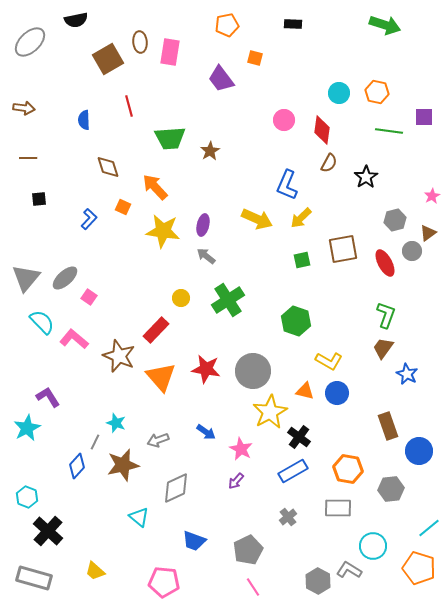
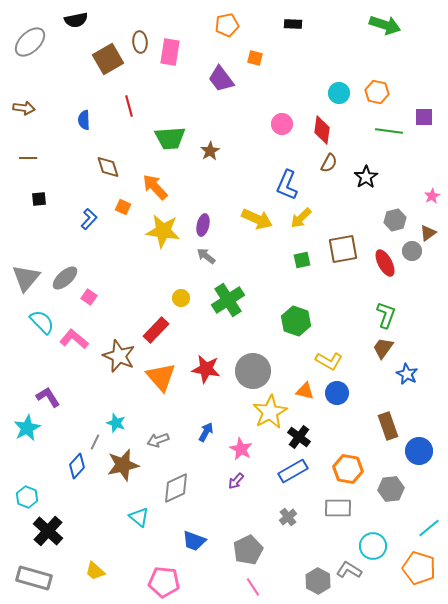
pink circle at (284, 120): moved 2 px left, 4 px down
blue arrow at (206, 432): rotated 96 degrees counterclockwise
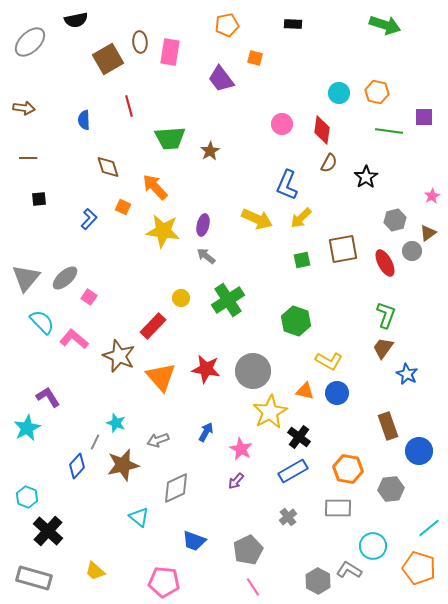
red rectangle at (156, 330): moved 3 px left, 4 px up
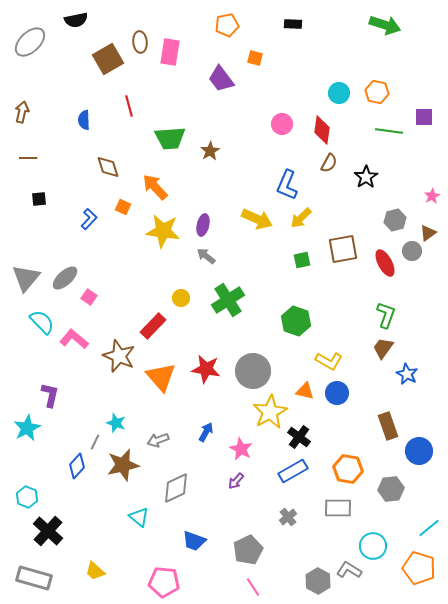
brown arrow at (24, 108): moved 2 px left, 4 px down; rotated 85 degrees counterclockwise
purple L-shape at (48, 397): moved 2 px right, 2 px up; rotated 45 degrees clockwise
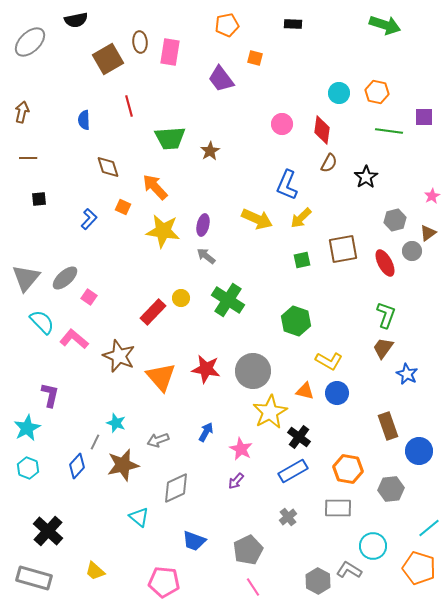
green cross at (228, 300): rotated 24 degrees counterclockwise
red rectangle at (153, 326): moved 14 px up
cyan hexagon at (27, 497): moved 1 px right, 29 px up
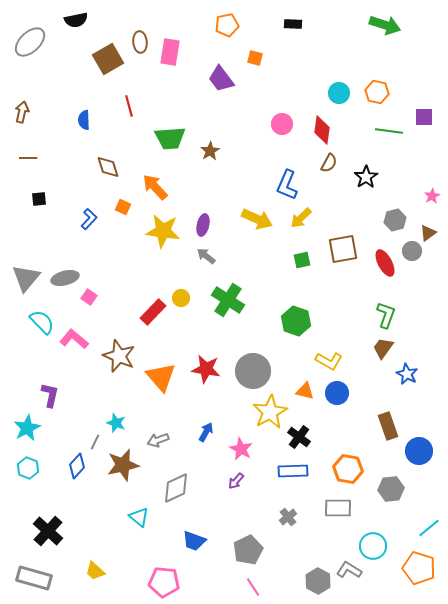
gray ellipse at (65, 278): rotated 28 degrees clockwise
blue rectangle at (293, 471): rotated 28 degrees clockwise
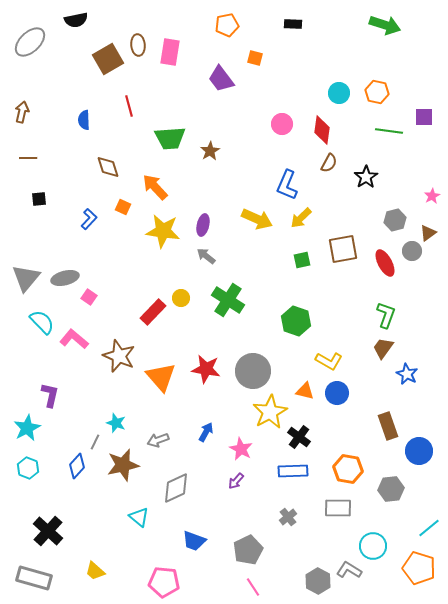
brown ellipse at (140, 42): moved 2 px left, 3 px down
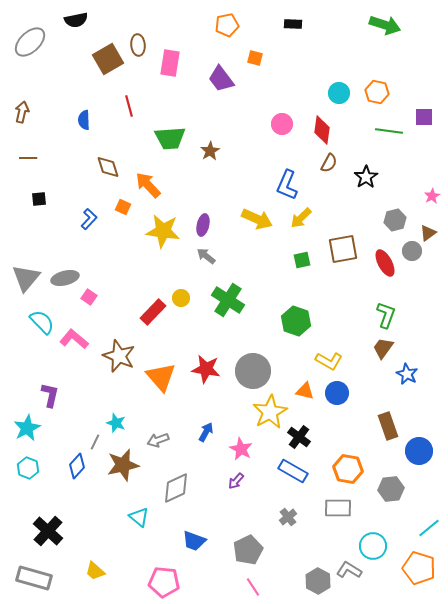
pink rectangle at (170, 52): moved 11 px down
orange arrow at (155, 187): moved 7 px left, 2 px up
blue rectangle at (293, 471): rotated 32 degrees clockwise
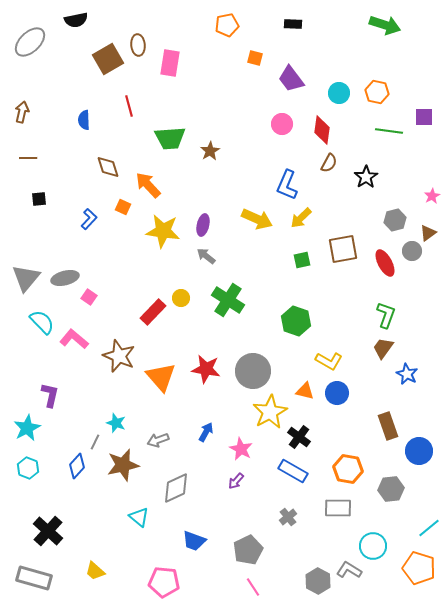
purple trapezoid at (221, 79): moved 70 px right
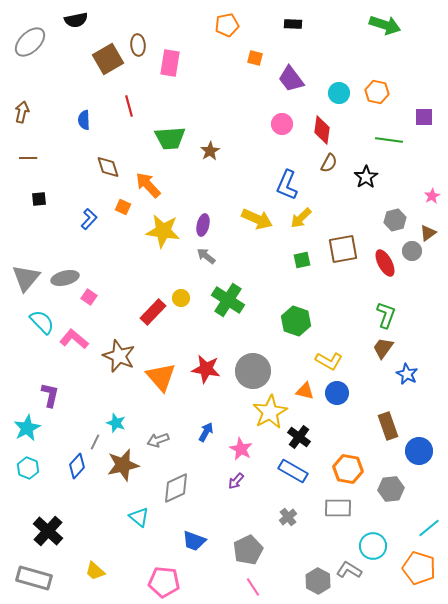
green line at (389, 131): moved 9 px down
